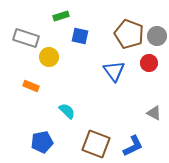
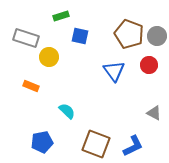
red circle: moved 2 px down
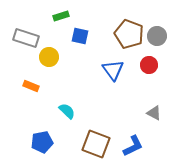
blue triangle: moved 1 px left, 1 px up
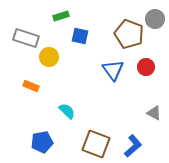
gray circle: moved 2 px left, 17 px up
red circle: moved 3 px left, 2 px down
blue L-shape: rotated 15 degrees counterclockwise
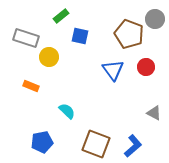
green rectangle: rotated 21 degrees counterclockwise
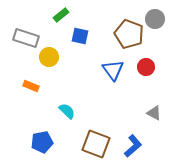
green rectangle: moved 1 px up
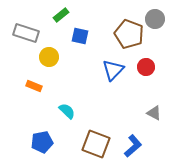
gray rectangle: moved 5 px up
blue triangle: rotated 20 degrees clockwise
orange rectangle: moved 3 px right
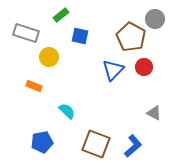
brown pentagon: moved 2 px right, 3 px down; rotated 8 degrees clockwise
red circle: moved 2 px left
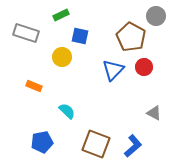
green rectangle: rotated 14 degrees clockwise
gray circle: moved 1 px right, 3 px up
yellow circle: moved 13 px right
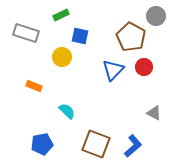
blue pentagon: moved 2 px down
